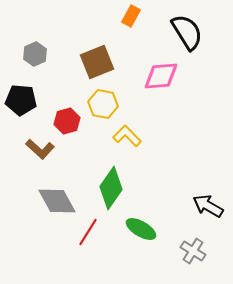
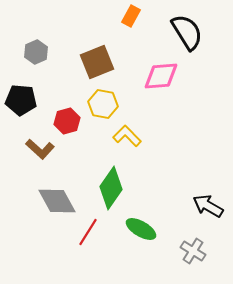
gray hexagon: moved 1 px right, 2 px up
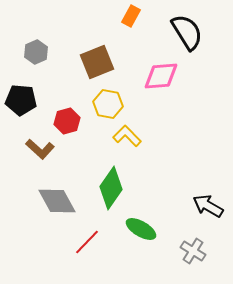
yellow hexagon: moved 5 px right
red line: moved 1 px left, 10 px down; rotated 12 degrees clockwise
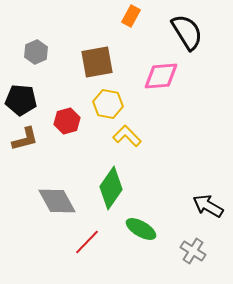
brown square: rotated 12 degrees clockwise
brown L-shape: moved 15 px left, 10 px up; rotated 56 degrees counterclockwise
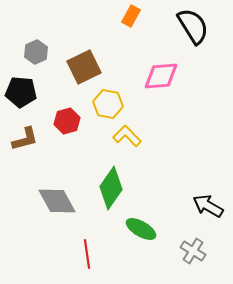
black semicircle: moved 6 px right, 6 px up
brown square: moved 13 px left, 5 px down; rotated 16 degrees counterclockwise
black pentagon: moved 8 px up
red line: moved 12 px down; rotated 52 degrees counterclockwise
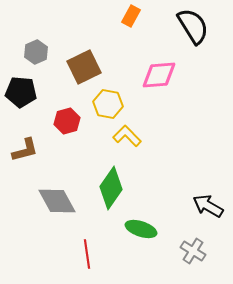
pink diamond: moved 2 px left, 1 px up
brown L-shape: moved 11 px down
green ellipse: rotated 12 degrees counterclockwise
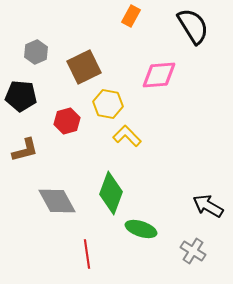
black pentagon: moved 4 px down
green diamond: moved 5 px down; rotated 15 degrees counterclockwise
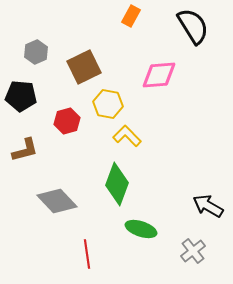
green diamond: moved 6 px right, 9 px up
gray diamond: rotated 15 degrees counterclockwise
gray cross: rotated 20 degrees clockwise
